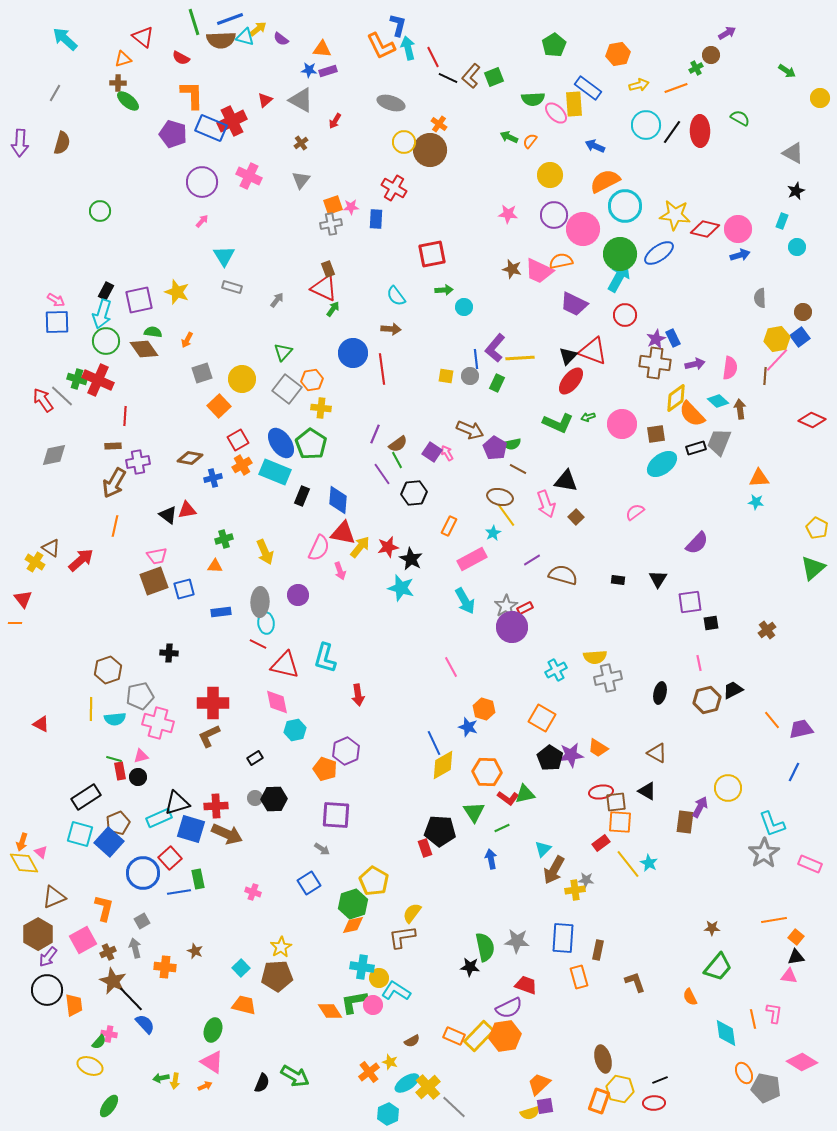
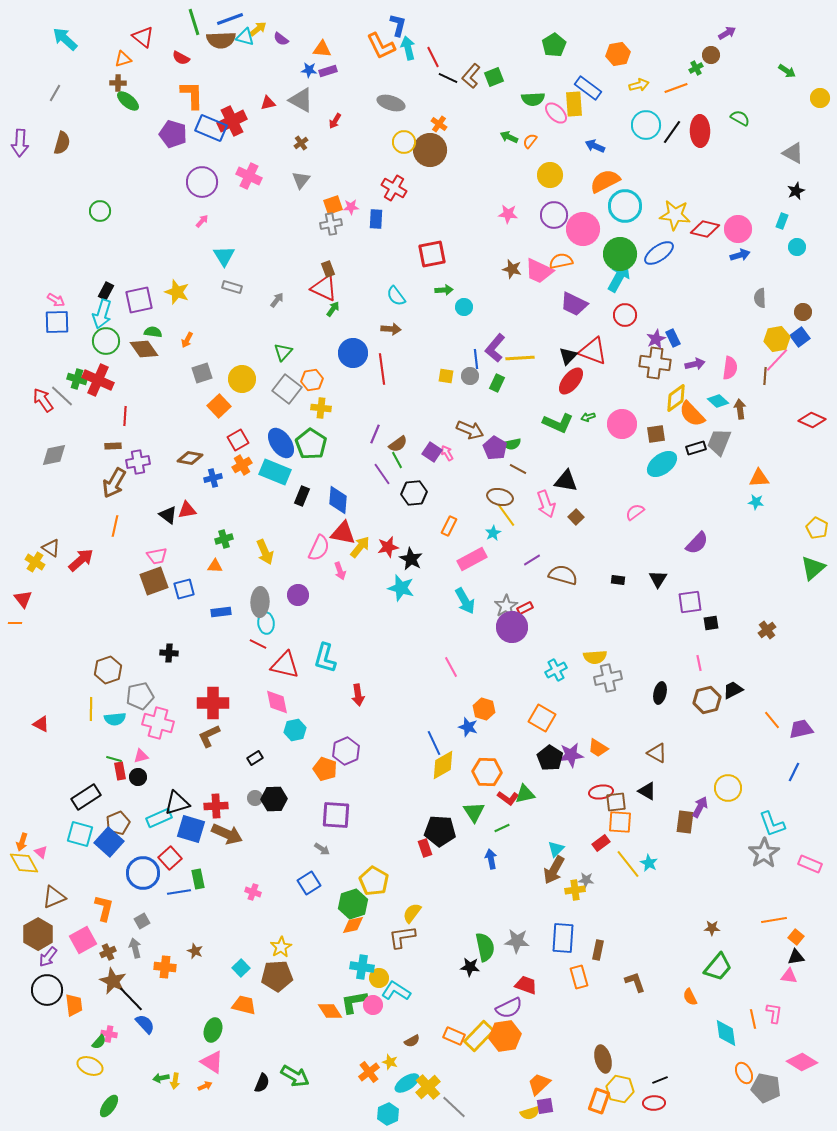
red triangle at (265, 100): moved 3 px right, 3 px down; rotated 28 degrees clockwise
cyan triangle at (543, 849): moved 13 px right
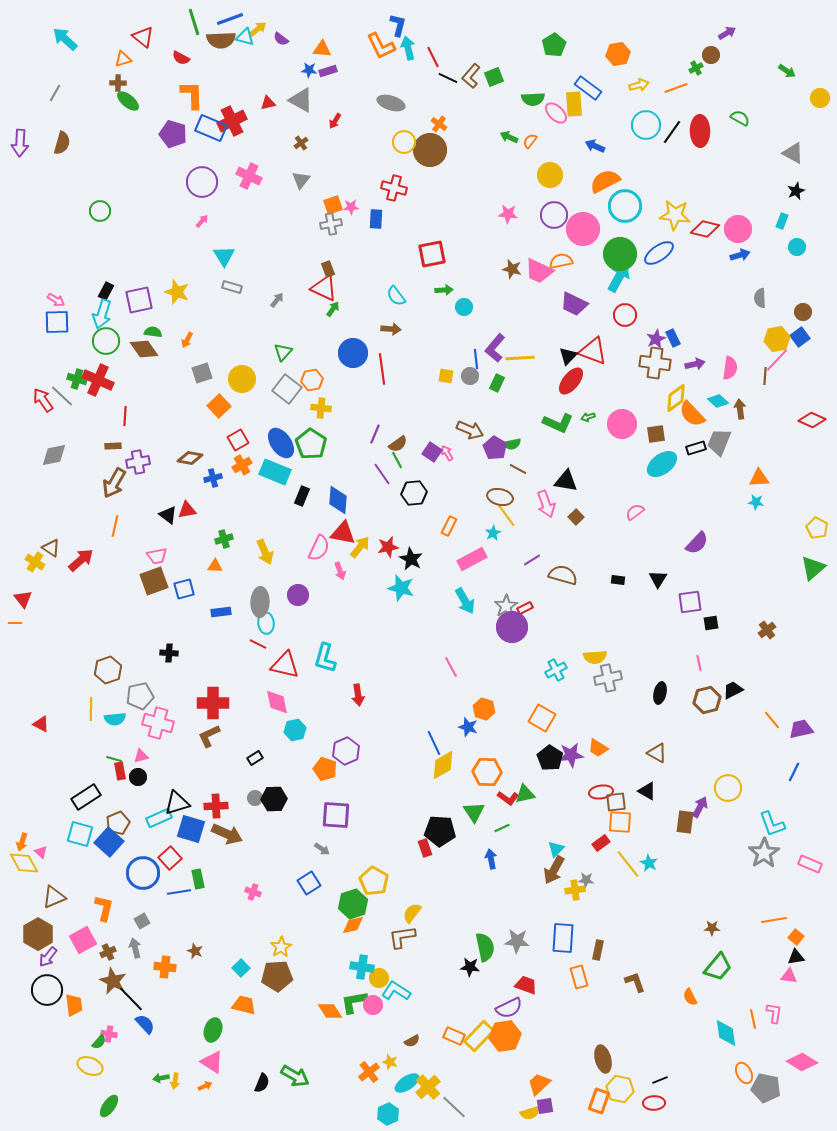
red cross at (394, 188): rotated 15 degrees counterclockwise
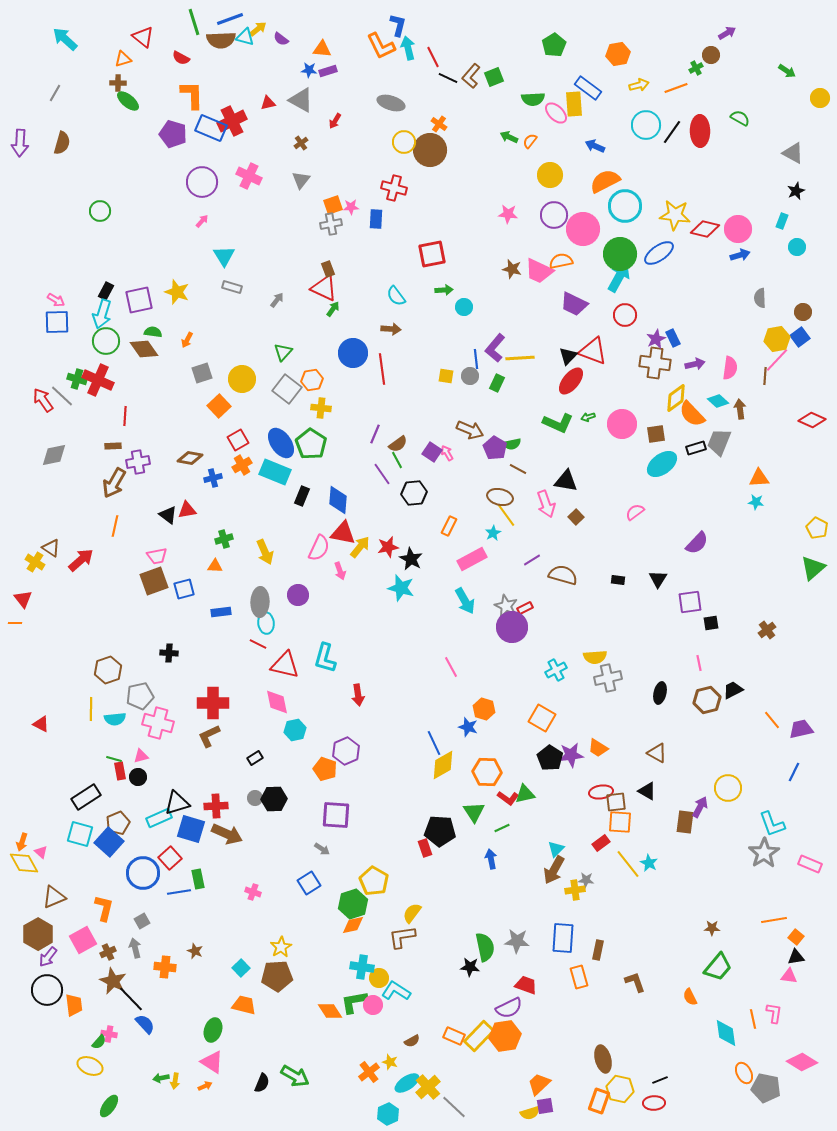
gray star at (506, 606): rotated 15 degrees counterclockwise
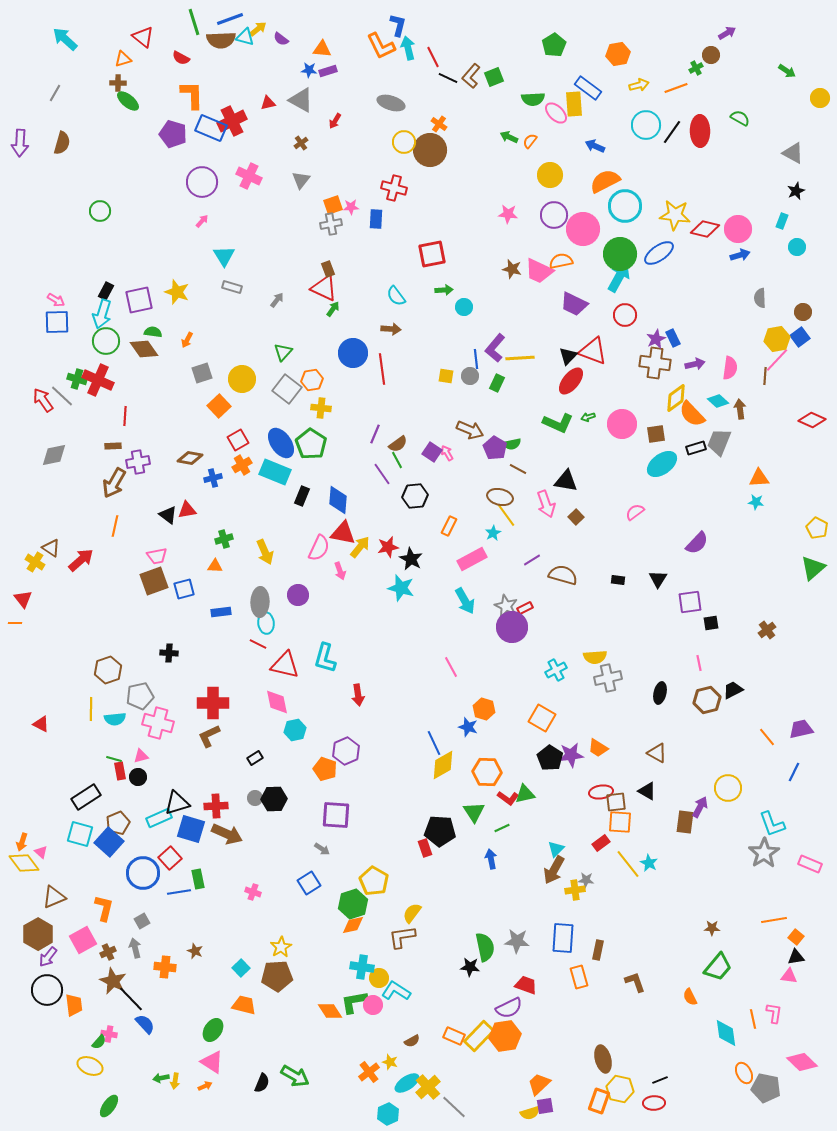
black hexagon at (414, 493): moved 1 px right, 3 px down
orange line at (772, 720): moved 5 px left, 17 px down
yellow diamond at (24, 863): rotated 8 degrees counterclockwise
green ellipse at (213, 1030): rotated 15 degrees clockwise
pink diamond at (802, 1062): rotated 12 degrees clockwise
